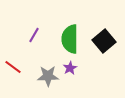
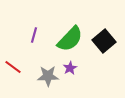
purple line: rotated 14 degrees counterclockwise
green semicircle: rotated 136 degrees counterclockwise
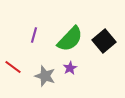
gray star: moved 3 px left; rotated 20 degrees clockwise
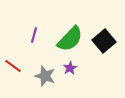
red line: moved 1 px up
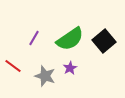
purple line: moved 3 px down; rotated 14 degrees clockwise
green semicircle: rotated 12 degrees clockwise
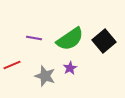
purple line: rotated 70 degrees clockwise
red line: moved 1 px left, 1 px up; rotated 60 degrees counterclockwise
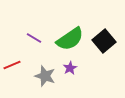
purple line: rotated 21 degrees clockwise
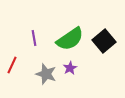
purple line: rotated 49 degrees clockwise
red line: rotated 42 degrees counterclockwise
gray star: moved 1 px right, 2 px up
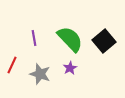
green semicircle: rotated 100 degrees counterclockwise
gray star: moved 6 px left
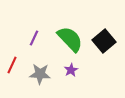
purple line: rotated 35 degrees clockwise
purple star: moved 1 px right, 2 px down
gray star: rotated 15 degrees counterclockwise
